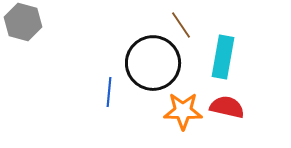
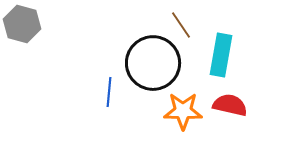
gray hexagon: moved 1 px left, 2 px down
cyan rectangle: moved 2 px left, 2 px up
red semicircle: moved 3 px right, 2 px up
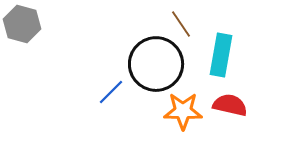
brown line: moved 1 px up
black circle: moved 3 px right, 1 px down
blue line: moved 2 px right; rotated 40 degrees clockwise
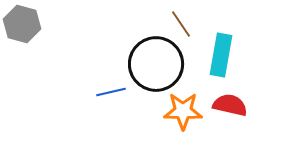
blue line: rotated 32 degrees clockwise
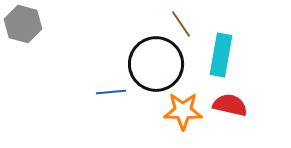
gray hexagon: moved 1 px right
blue line: rotated 8 degrees clockwise
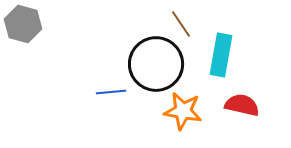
red semicircle: moved 12 px right
orange star: rotated 9 degrees clockwise
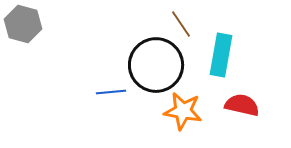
black circle: moved 1 px down
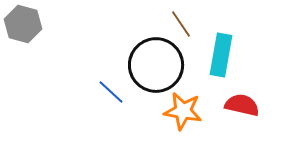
blue line: rotated 48 degrees clockwise
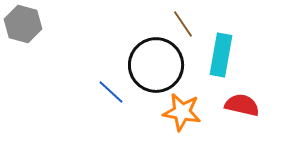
brown line: moved 2 px right
orange star: moved 1 px left, 1 px down
